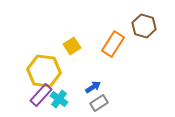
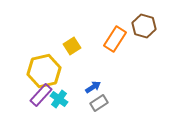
orange rectangle: moved 2 px right, 5 px up
yellow hexagon: rotated 20 degrees counterclockwise
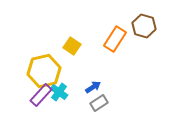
yellow square: rotated 24 degrees counterclockwise
cyan cross: moved 7 px up
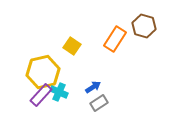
yellow hexagon: moved 1 px left, 1 px down
cyan cross: rotated 12 degrees counterclockwise
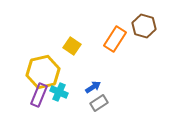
purple rectangle: moved 2 px left; rotated 20 degrees counterclockwise
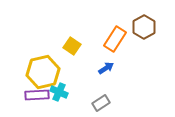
brown hexagon: moved 1 px down; rotated 15 degrees clockwise
blue arrow: moved 13 px right, 19 px up
purple rectangle: moved 2 px left; rotated 65 degrees clockwise
gray rectangle: moved 2 px right
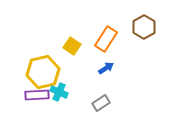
orange rectangle: moved 9 px left
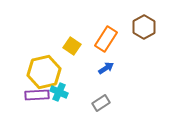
yellow hexagon: moved 1 px right
